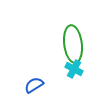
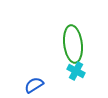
cyan cross: moved 2 px right, 2 px down
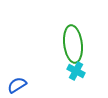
blue semicircle: moved 17 px left
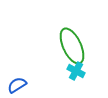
green ellipse: moved 1 px left, 2 px down; rotated 18 degrees counterclockwise
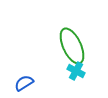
blue semicircle: moved 7 px right, 2 px up
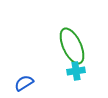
cyan cross: rotated 36 degrees counterclockwise
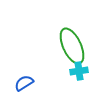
cyan cross: moved 3 px right
